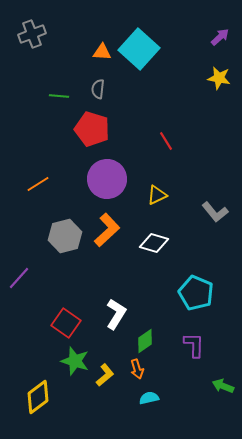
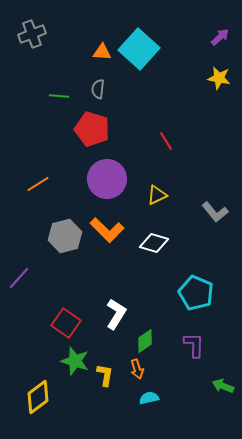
orange L-shape: rotated 88 degrees clockwise
yellow L-shape: rotated 40 degrees counterclockwise
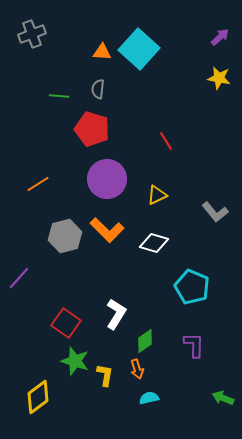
cyan pentagon: moved 4 px left, 6 px up
green arrow: moved 12 px down
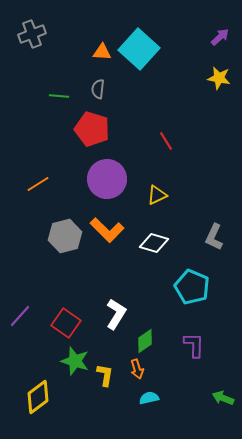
gray L-shape: moved 1 px left, 25 px down; rotated 64 degrees clockwise
purple line: moved 1 px right, 38 px down
